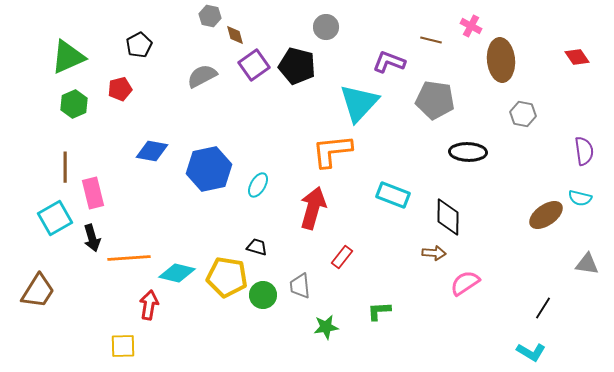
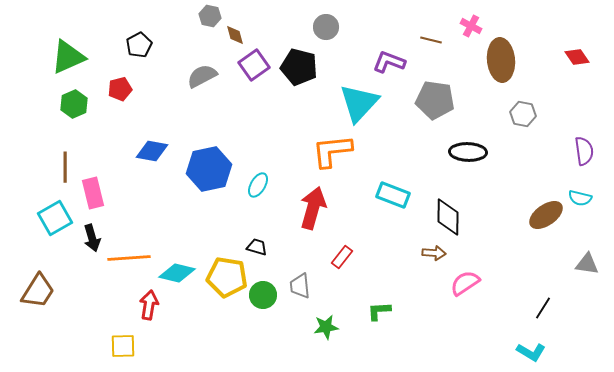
black pentagon at (297, 66): moved 2 px right, 1 px down
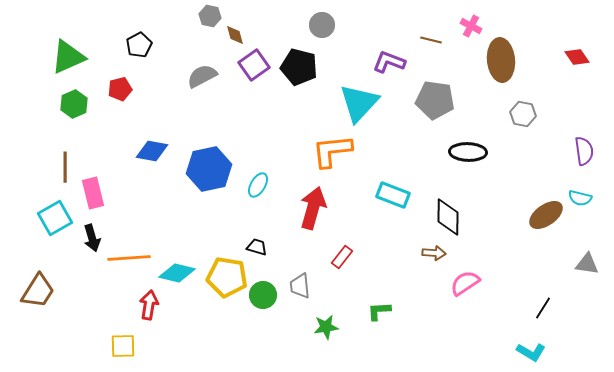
gray circle at (326, 27): moved 4 px left, 2 px up
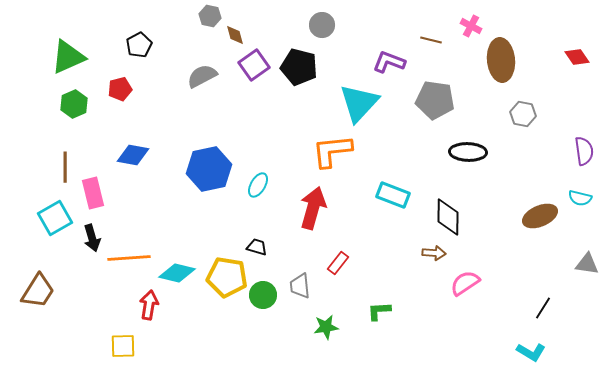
blue diamond at (152, 151): moved 19 px left, 4 px down
brown ellipse at (546, 215): moved 6 px left, 1 px down; rotated 12 degrees clockwise
red rectangle at (342, 257): moved 4 px left, 6 px down
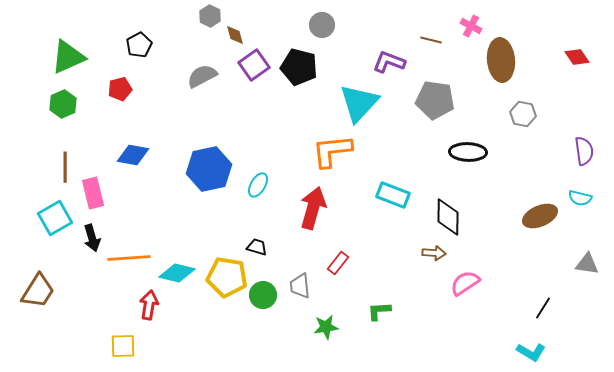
gray hexagon at (210, 16): rotated 15 degrees clockwise
green hexagon at (74, 104): moved 11 px left
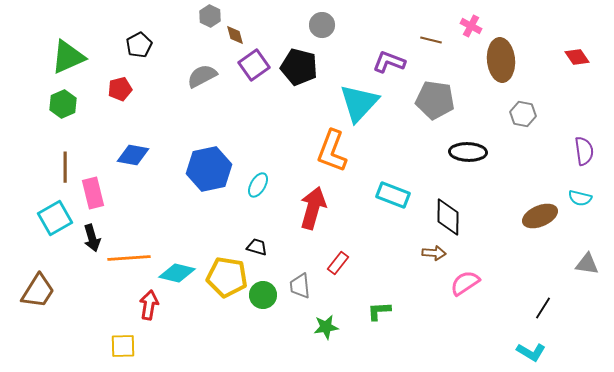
orange L-shape at (332, 151): rotated 63 degrees counterclockwise
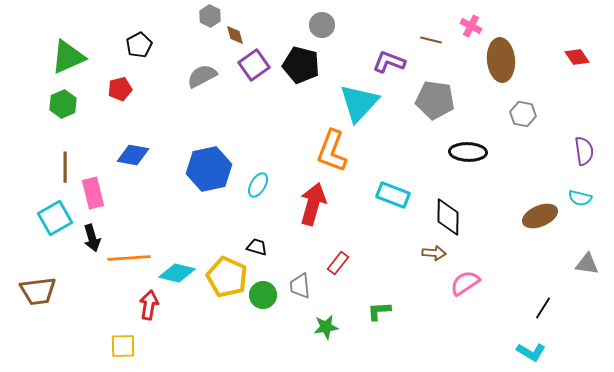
black pentagon at (299, 67): moved 2 px right, 2 px up
red arrow at (313, 208): moved 4 px up
yellow pentagon at (227, 277): rotated 15 degrees clockwise
brown trapezoid at (38, 291): rotated 51 degrees clockwise
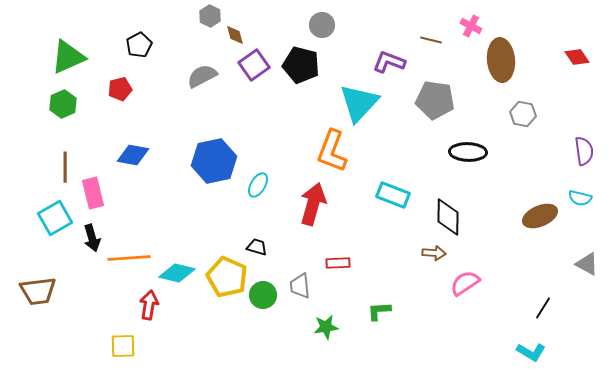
blue hexagon at (209, 169): moved 5 px right, 8 px up
red rectangle at (338, 263): rotated 50 degrees clockwise
gray triangle at (587, 264): rotated 20 degrees clockwise
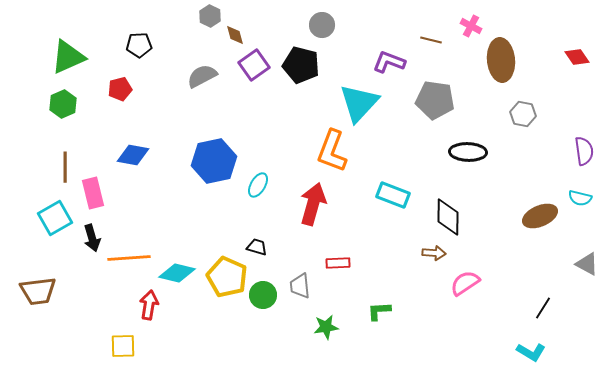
black pentagon at (139, 45): rotated 25 degrees clockwise
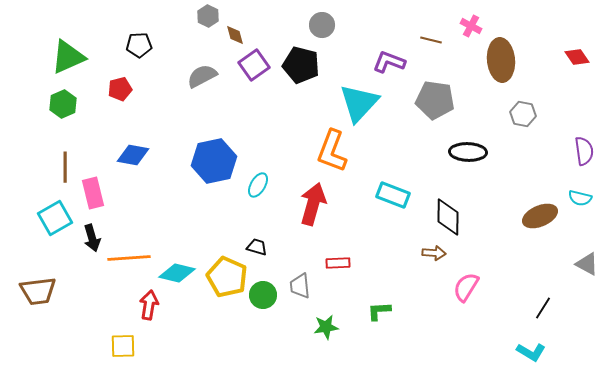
gray hexagon at (210, 16): moved 2 px left
pink semicircle at (465, 283): moved 1 px right, 4 px down; rotated 24 degrees counterclockwise
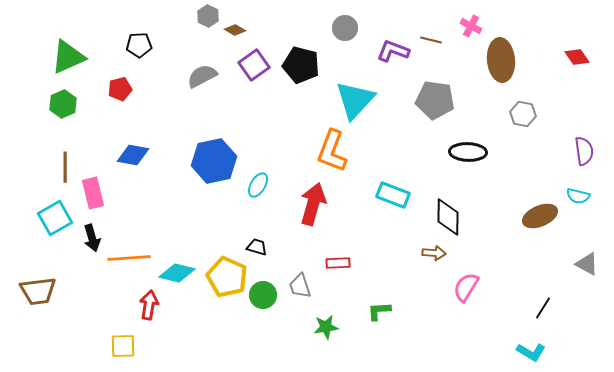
gray circle at (322, 25): moved 23 px right, 3 px down
brown diamond at (235, 35): moved 5 px up; rotated 45 degrees counterclockwise
purple L-shape at (389, 62): moved 4 px right, 11 px up
cyan triangle at (359, 103): moved 4 px left, 3 px up
cyan semicircle at (580, 198): moved 2 px left, 2 px up
gray trapezoid at (300, 286): rotated 12 degrees counterclockwise
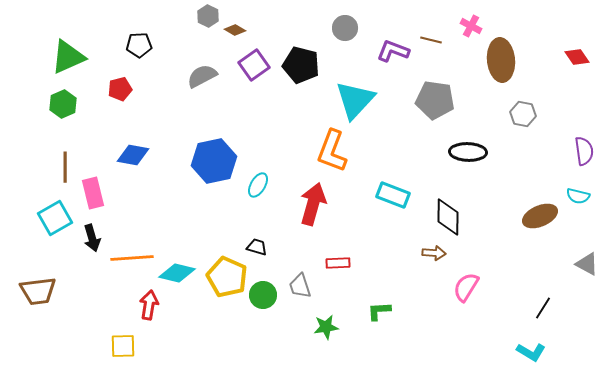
orange line at (129, 258): moved 3 px right
